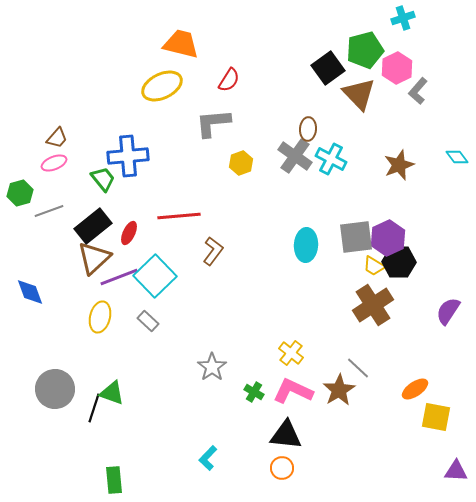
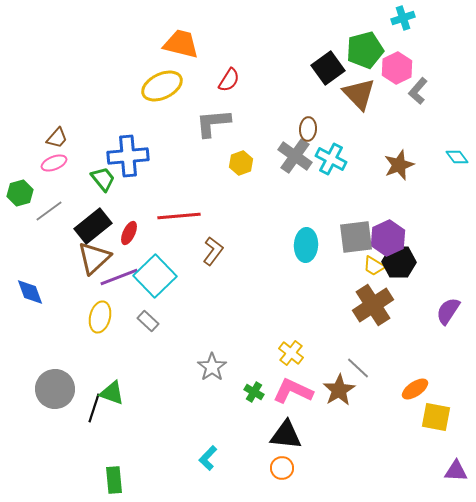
gray line at (49, 211): rotated 16 degrees counterclockwise
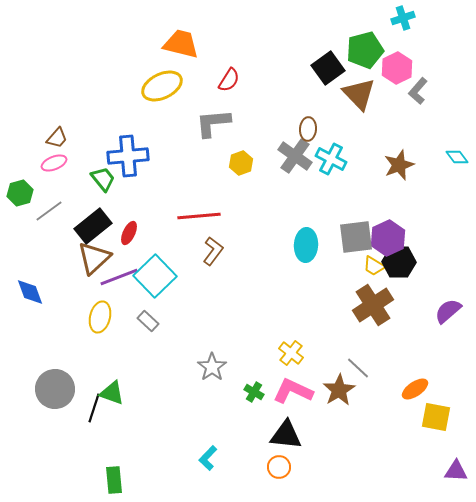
red line at (179, 216): moved 20 px right
purple semicircle at (448, 311): rotated 16 degrees clockwise
orange circle at (282, 468): moved 3 px left, 1 px up
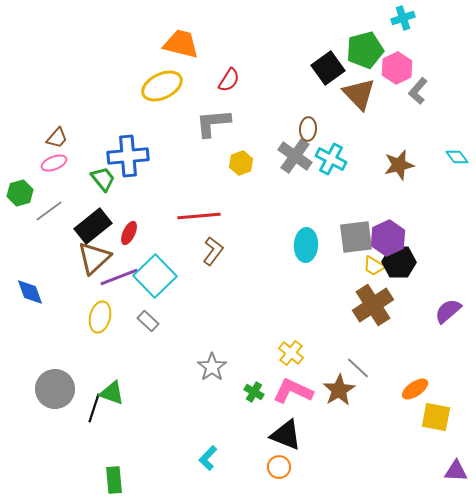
brown star at (399, 165): rotated 8 degrees clockwise
black triangle at (286, 435): rotated 16 degrees clockwise
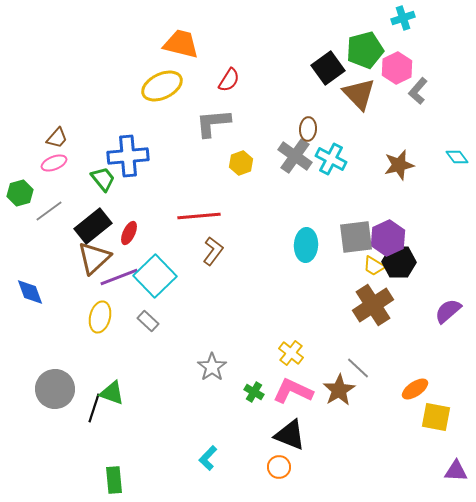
black triangle at (286, 435): moved 4 px right
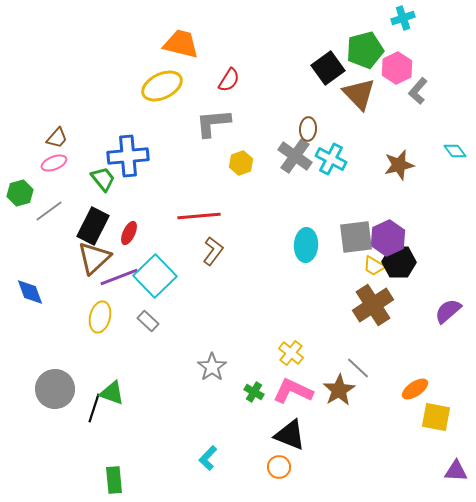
cyan diamond at (457, 157): moved 2 px left, 6 px up
black rectangle at (93, 226): rotated 24 degrees counterclockwise
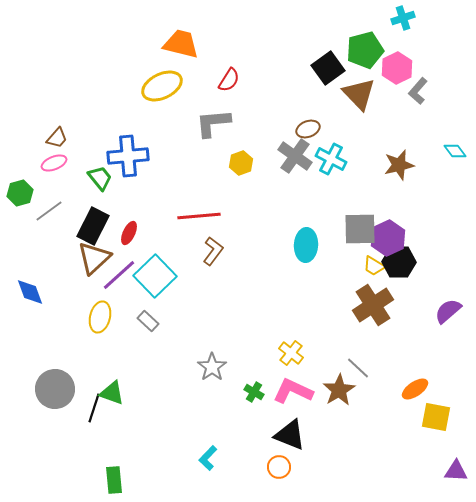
brown ellipse at (308, 129): rotated 65 degrees clockwise
green trapezoid at (103, 179): moved 3 px left, 1 px up
gray square at (356, 237): moved 4 px right, 8 px up; rotated 6 degrees clockwise
purple line at (119, 277): moved 2 px up; rotated 21 degrees counterclockwise
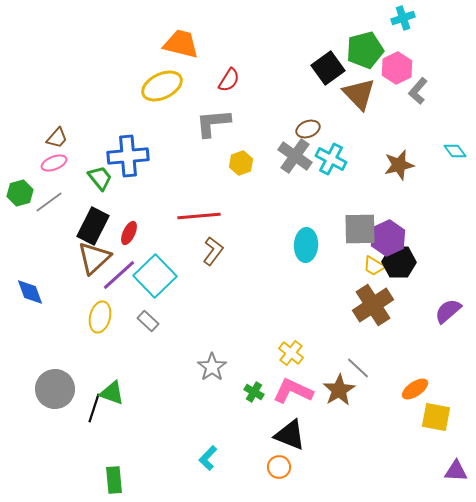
gray line at (49, 211): moved 9 px up
